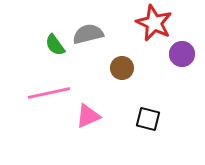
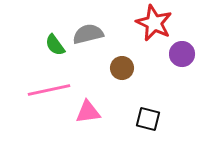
pink line: moved 3 px up
pink triangle: moved 4 px up; rotated 16 degrees clockwise
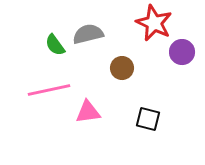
purple circle: moved 2 px up
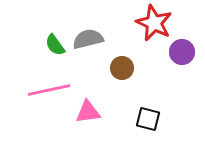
gray semicircle: moved 5 px down
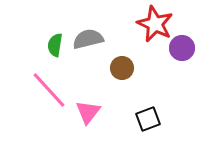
red star: moved 1 px right, 1 px down
green semicircle: rotated 45 degrees clockwise
purple circle: moved 4 px up
pink line: rotated 60 degrees clockwise
pink triangle: rotated 44 degrees counterclockwise
black square: rotated 35 degrees counterclockwise
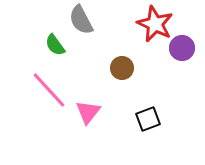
gray semicircle: moved 7 px left, 19 px up; rotated 104 degrees counterclockwise
green semicircle: rotated 45 degrees counterclockwise
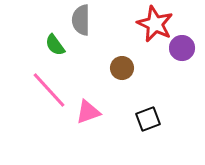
gray semicircle: rotated 28 degrees clockwise
pink triangle: rotated 32 degrees clockwise
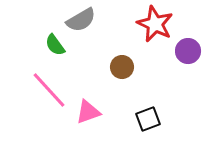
gray semicircle: rotated 120 degrees counterclockwise
purple circle: moved 6 px right, 3 px down
brown circle: moved 1 px up
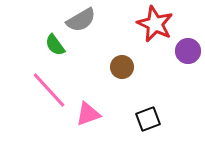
pink triangle: moved 2 px down
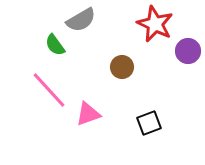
black square: moved 1 px right, 4 px down
